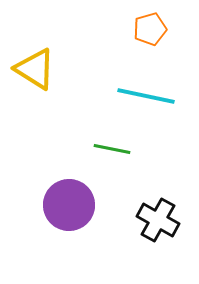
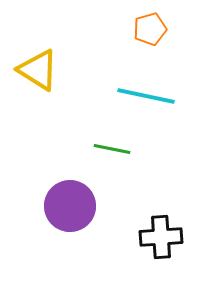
yellow triangle: moved 3 px right, 1 px down
purple circle: moved 1 px right, 1 px down
black cross: moved 3 px right, 17 px down; rotated 33 degrees counterclockwise
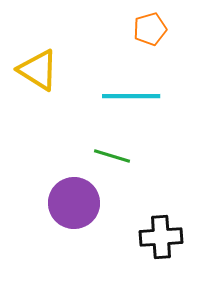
cyan line: moved 15 px left; rotated 12 degrees counterclockwise
green line: moved 7 px down; rotated 6 degrees clockwise
purple circle: moved 4 px right, 3 px up
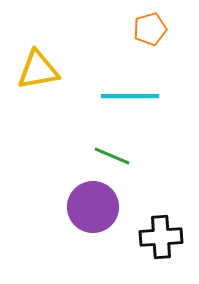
yellow triangle: rotated 42 degrees counterclockwise
cyan line: moved 1 px left
green line: rotated 6 degrees clockwise
purple circle: moved 19 px right, 4 px down
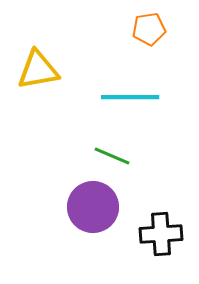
orange pentagon: moved 1 px left; rotated 8 degrees clockwise
cyan line: moved 1 px down
black cross: moved 3 px up
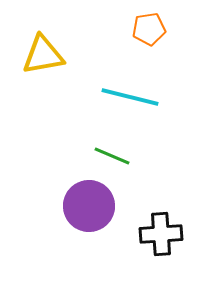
yellow triangle: moved 5 px right, 15 px up
cyan line: rotated 14 degrees clockwise
purple circle: moved 4 px left, 1 px up
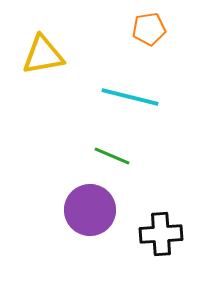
purple circle: moved 1 px right, 4 px down
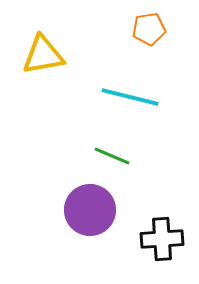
black cross: moved 1 px right, 5 px down
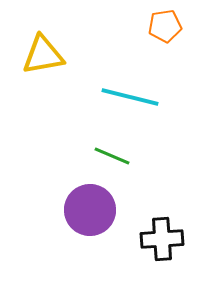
orange pentagon: moved 16 px right, 3 px up
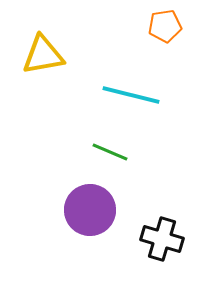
cyan line: moved 1 px right, 2 px up
green line: moved 2 px left, 4 px up
black cross: rotated 21 degrees clockwise
